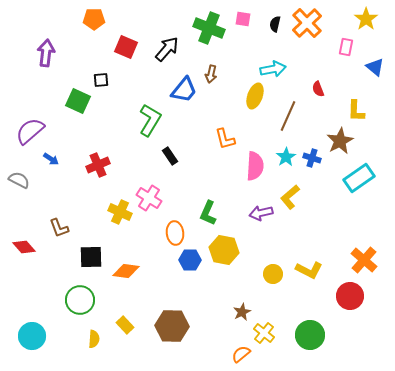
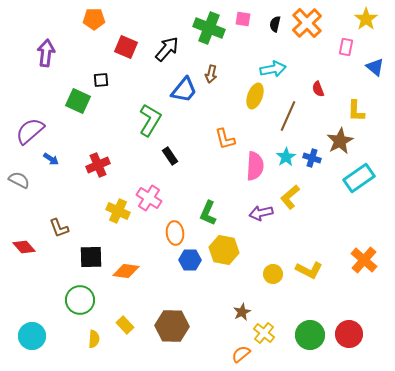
yellow cross at (120, 212): moved 2 px left, 1 px up
red circle at (350, 296): moved 1 px left, 38 px down
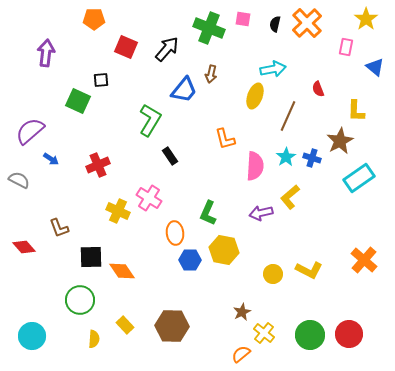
orange diamond at (126, 271): moved 4 px left; rotated 48 degrees clockwise
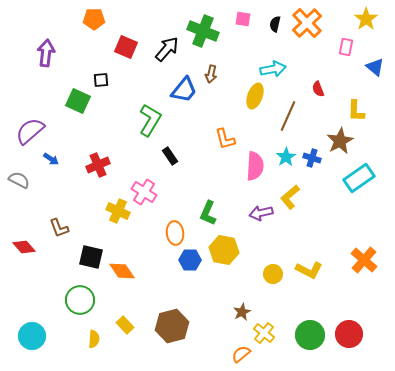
green cross at (209, 28): moved 6 px left, 3 px down
pink cross at (149, 198): moved 5 px left, 6 px up
black square at (91, 257): rotated 15 degrees clockwise
brown hexagon at (172, 326): rotated 16 degrees counterclockwise
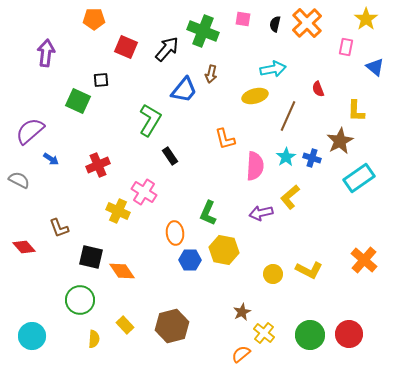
yellow ellipse at (255, 96): rotated 55 degrees clockwise
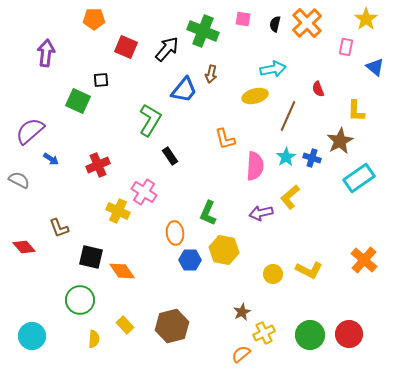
yellow cross at (264, 333): rotated 25 degrees clockwise
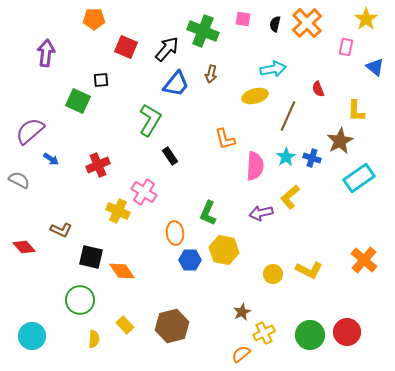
blue trapezoid at (184, 90): moved 8 px left, 6 px up
brown L-shape at (59, 228): moved 2 px right, 2 px down; rotated 45 degrees counterclockwise
red circle at (349, 334): moved 2 px left, 2 px up
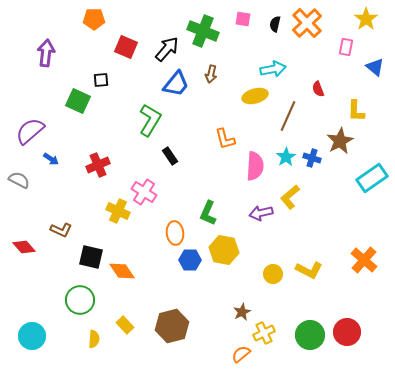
cyan rectangle at (359, 178): moved 13 px right
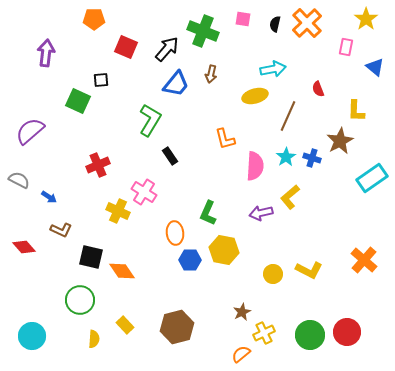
blue arrow at (51, 159): moved 2 px left, 38 px down
brown hexagon at (172, 326): moved 5 px right, 1 px down
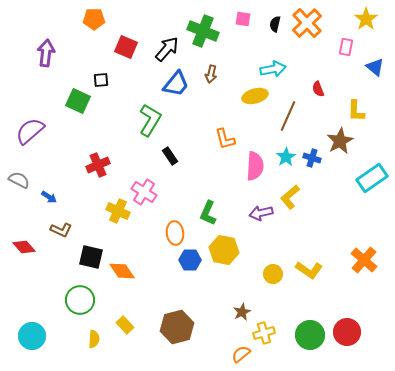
yellow L-shape at (309, 270): rotated 8 degrees clockwise
yellow cross at (264, 333): rotated 10 degrees clockwise
